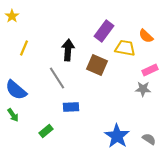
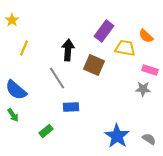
yellow star: moved 4 px down
brown square: moved 3 px left
pink rectangle: rotated 42 degrees clockwise
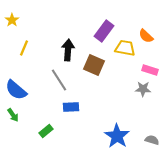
gray line: moved 2 px right, 2 px down
gray semicircle: moved 3 px right, 1 px down; rotated 16 degrees counterclockwise
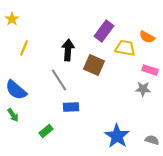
yellow star: moved 1 px up
orange semicircle: moved 1 px right, 1 px down; rotated 14 degrees counterclockwise
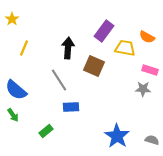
black arrow: moved 2 px up
brown square: moved 1 px down
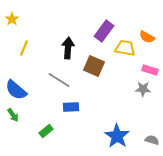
gray line: rotated 25 degrees counterclockwise
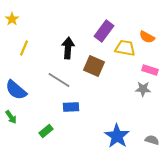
green arrow: moved 2 px left, 2 px down
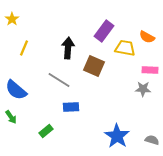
pink rectangle: rotated 14 degrees counterclockwise
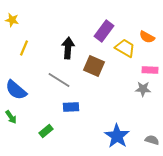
yellow star: moved 1 px down; rotated 24 degrees counterclockwise
yellow trapezoid: rotated 20 degrees clockwise
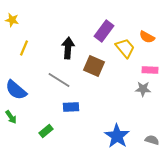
yellow trapezoid: rotated 20 degrees clockwise
